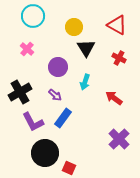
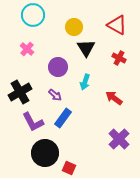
cyan circle: moved 1 px up
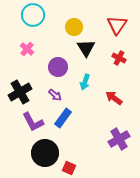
red triangle: rotated 35 degrees clockwise
purple cross: rotated 15 degrees clockwise
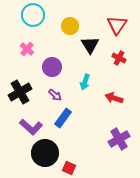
yellow circle: moved 4 px left, 1 px up
black triangle: moved 4 px right, 3 px up
purple circle: moved 6 px left
red arrow: rotated 18 degrees counterclockwise
purple L-shape: moved 2 px left, 5 px down; rotated 20 degrees counterclockwise
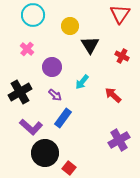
red triangle: moved 3 px right, 11 px up
red cross: moved 3 px right, 2 px up
cyan arrow: moved 3 px left; rotated 21 degrees clockwise
red arrow: moved 1 px left, 3 px up; rotated 24 degrees clockwise
purple cross: moved 1 px down
red square: rotated 16 degrees clockwise
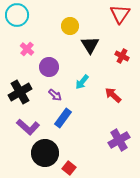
cyan circle: moved 16 px left
purple circle: moved 3 px left
purple L-shape: moved 3 px left
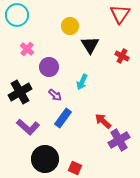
cyan arrow: rotated 14 degrees counterclockwise
red arrow: moved 10 px left, 26 px down
black circle: moved 6 px down
red square: moved 6 px right; rotated 16 degrees counterclockwise
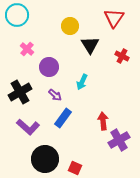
red triangle: moved 6 px left, 4 px down
red arrow: rotated 42 degrees clockwise
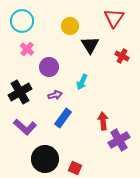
cyan circle: moved 5 px right, 6 px down
purple arrow: rotated 56 degrees counterclockwise
purple L-shape: moved 3 px left
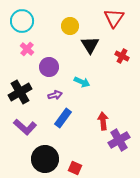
cyan arrow: rotated 91 degrees counterclockwise
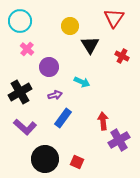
cyan circle: moved 2 px left
red square: moved 2 px right, 6 px up
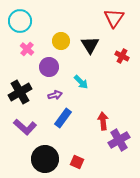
yellow circle: moved 9 px left, 15 px down
cyan arrow: moved 1 px left; rotated 21 degrees clockwise
